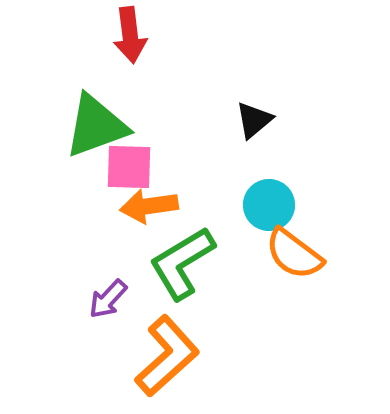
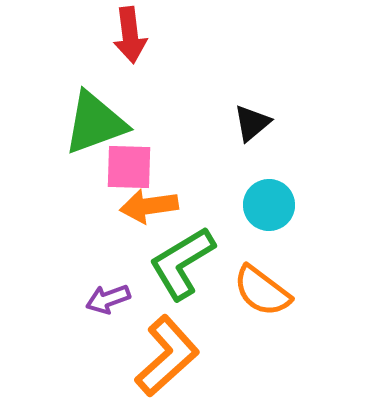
black triangle: moved 2 px left, 3 px down
green triangle: moved 1 px left, 3 px up
orange semicircle: moved 32 px left, 37 px down
purple arrow: rotated 27 degrees clockwise
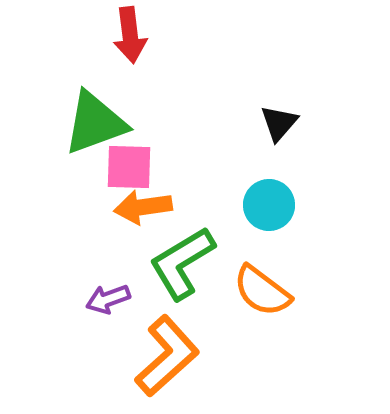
black triangle: moved 27 px right; rotated 9 degrees counterclockwise
orange arrow: moved 6 px left, 1 px down
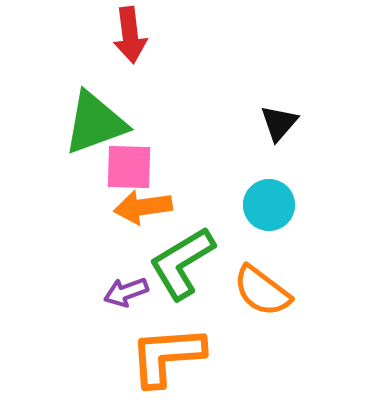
purple arrow: moved 18 px right, 7 px up
orange L-shape: rotated 142 degrees counterclockwise
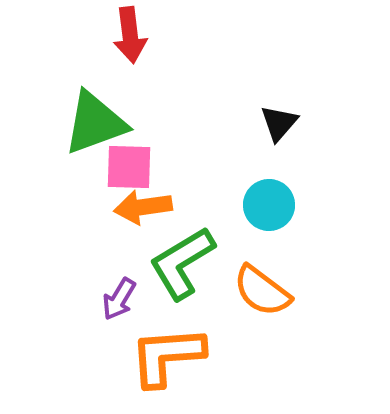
purple arrow: moved 7 px left, 7 px down; rotated 39 degrees counterclockwise
